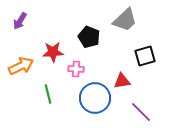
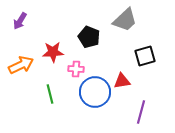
orange arrow: moved 1 px up
green line: moved 2 px right
blue circle: moved 6 px up
purple line: rotated 60 degrees clockwise
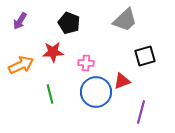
black pentagon: moved 20 px left, 14 px up
pink cross: moved 10 px right, 6 px up
red triangle: rotated 12 degrees counterclockwise
blue circle: moved 1 px right
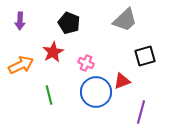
purple arrow: rotated 30 degrees counterclockwise
red star: rotated 25 degrees counterclockwise
pink cross: rotated 21 degrees clockwise
green line: moved 1 px left, 1 px down
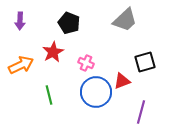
black square: moved 6 px down
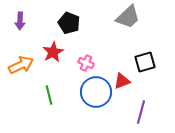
gray trapezoid: moved 3 px right, 3 px up
